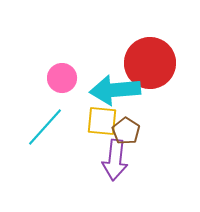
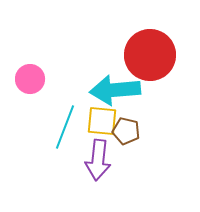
red circle: moved 8 px up
pink circle: moved 32 px left, 1 px down
cyan line: moved 20 px right; rotated 21 degrees counterclockwise
brown pentagon: rotated 20 degrees counterclockwise
purple arrow: moved 17 px left
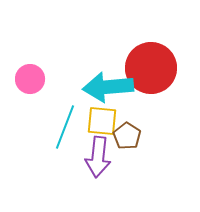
red circle: moved 1 px right, 13 px down
cyan arrow: moved 7 px left, 3 px up
brown pentagon: moved 1 px right, 5 px down; rotated 20 degrees clockwise
purple arrow: moved 3 px up
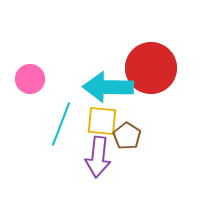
cyan arrow: rotated 6 degrees clockwise
cyan line: moved 4 px left, 3 px up
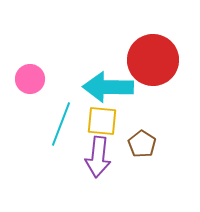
red circle: moved 2 px right, 8 px up
brown pentagon: moved 15 px right, 8 px down
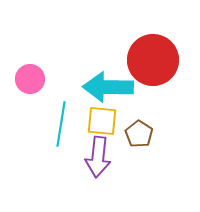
cyan line: rotated 12 degrees counterclockwise
brown pentagon: moved 3 px left, 10 px up
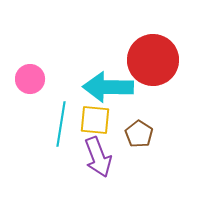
yellow square: moved 7 px left, 1 px up
purple arrow: rotated 27 degrees counterclockwise
